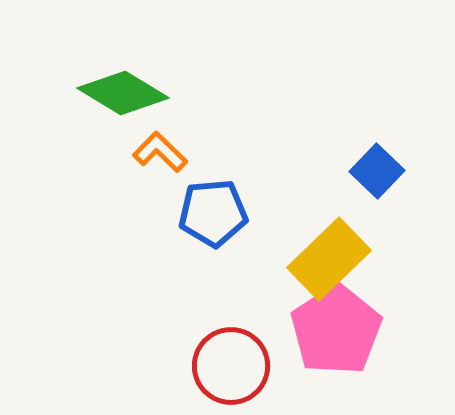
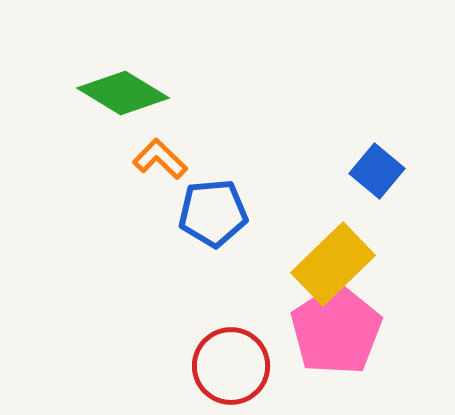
orange L-shape: moved 7 px down
blue square: rotated 4 degrees counterclockwise
yellow rectangle: moved 4 px right, 5 px down
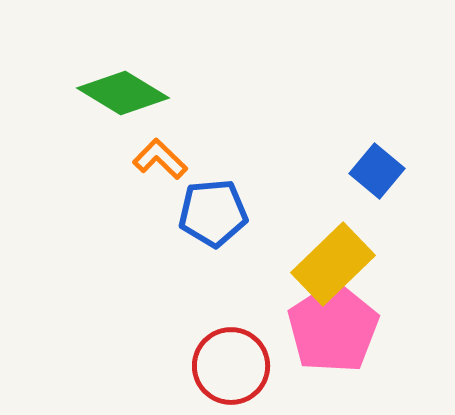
pink pentagon: moved 3 px left, 2 px up
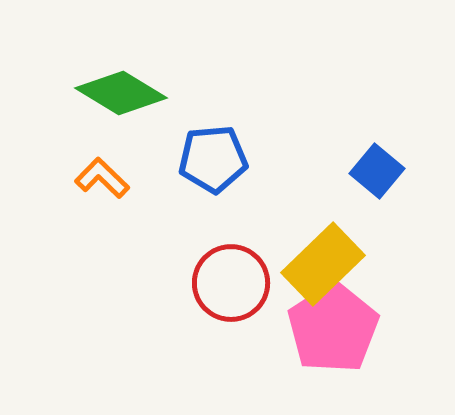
green diamond: moved 2 px left
orange L-shape: moved 58 px left, 19 px down
blue pentagon: moved 54 px up
yellow rectangle: moved 10 px left
red circle: moved 83 px up
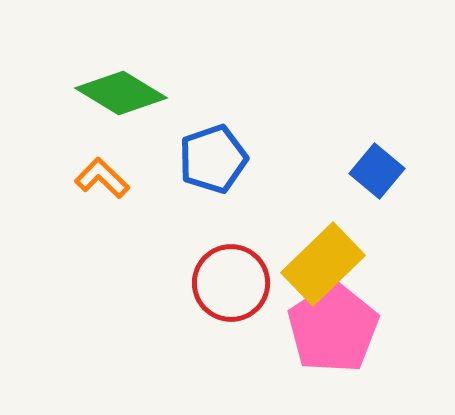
blue pentagon: rotated 14 degrees counterclockwise
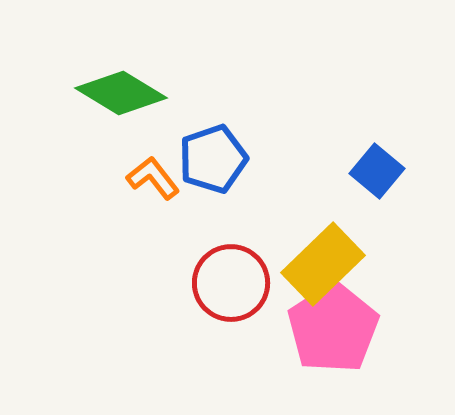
orange L-shape: moved 51 px right; rotated 8 degrees clockwise
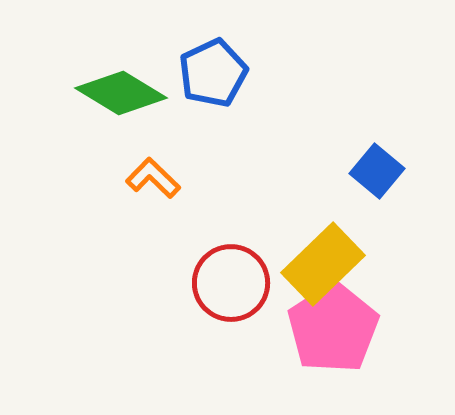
blue pentagon: moved 86 px up; rotated 6 degrees counterclockwise
orange L-shape: rotated 8 degrees counterclockwise
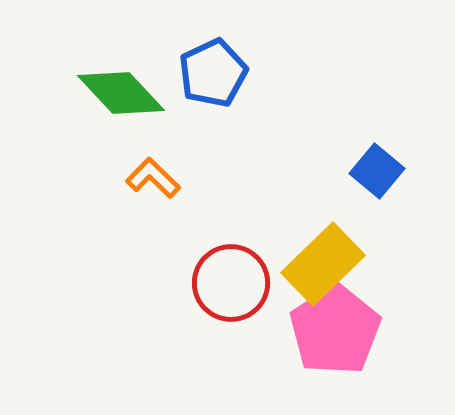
green diamond: rotated 16 degrees clockwise
pink pentagon: moved 2 px right, 2 px down
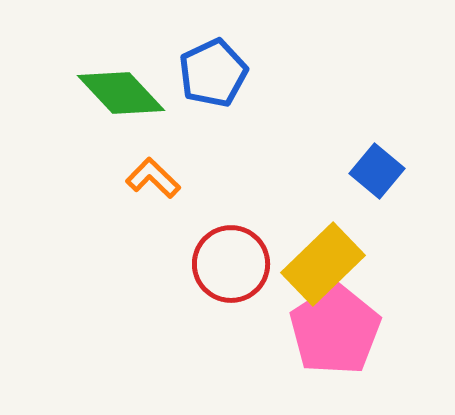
red circle: moved 19 px up
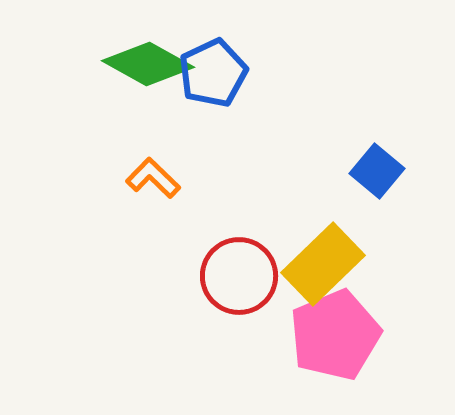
green diamond: moved 27 px right, 29 px up; rotated 18 degrees counterclockwise
red circle: moved 8 px right, 12 px down
pink pentagon: moved 5 px down; rotated 10 degrees clockwise
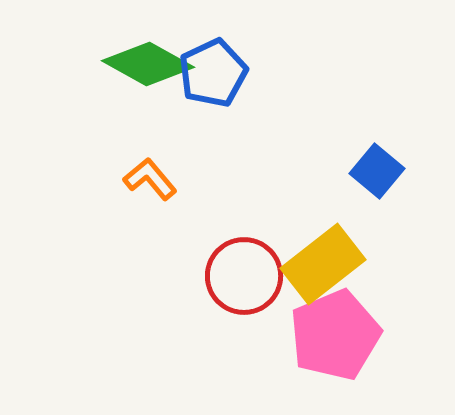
orange L-shape: moved 3 px left, 1 px down; rotated 6 degrees clockwise
yellow rectangle: rotated 6 degrees clockwise
red circle: moved 5 px right
